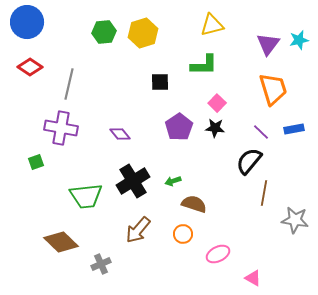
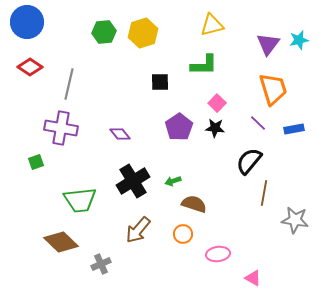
purple line: moved 3 px left, 9 px up
green trapezoid: moved 6 px left, 4 px down
pink ellipse: rotated 20 degrees clockwise
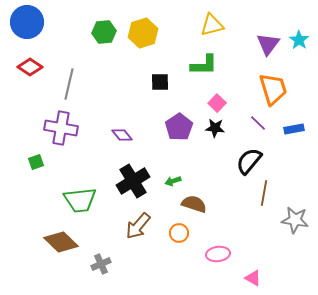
cyan star: rotated 24 degrees counterclockwise
purple diamond: moved 2 px right, 1 px down
brown arrow: moved 4 px up
orange circle: moved 4 px left, 1 px up
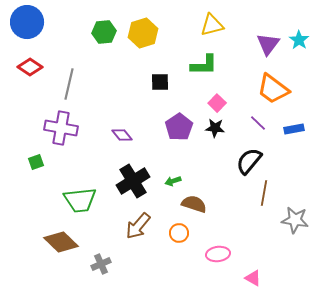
orange trapezoid: rotated 144 degrees clockwise
